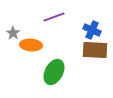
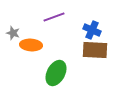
gray star: rotated 16 degrees counterclockwise
green ellipse: moved 2 px right, 1 px down
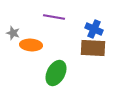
purple line: rotated 30 degrees clockwise
blue cross: moved 2 px right, 1 px up
brown rectangle: moved 2 px left, 2 px up
